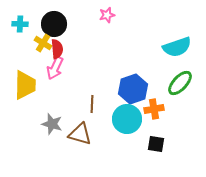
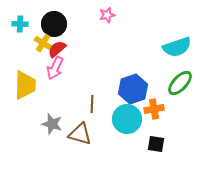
red semicircle: rotated 126 degrees counterclockwise
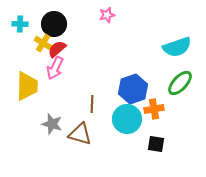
yellow trapezoid: moved 2 px right, 1 px down
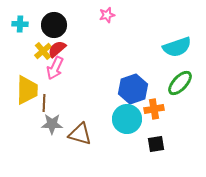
black circle: moved 1 px down
yellow cross: moved 8 px down; rotated 18 degrees clockwise
yellow trapezoid: moved 4 px down
brown line: moved 48 px left, 1 px up
gray star: rotated 15 degrees counterclockwise
black square: rotated 18 degrees counterclockwise
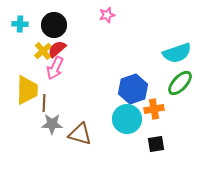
cyan semicircle: moved 6 px down
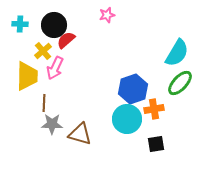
red semicircle: moved 9 px right, 9 px up
cyan semicircle: rotated 40 degrees counterclockwise
yellow trapezoid: moved 14 px up
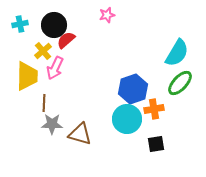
cyan cross: rotated 14 degrees counterclockwise
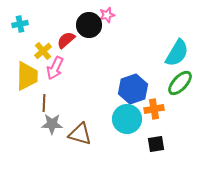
black circle: moved 35 px right
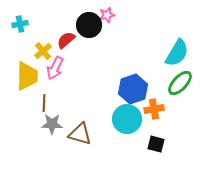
black square: rotated 24 degrees clockwise
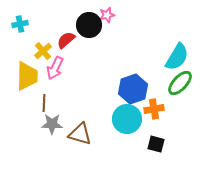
cyan semicircle: moved 4 px down
